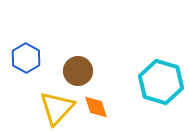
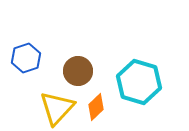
blue hexagon: rotated 12 degrees clockwise
cyan hexagon: moved 22 px left
orange diamond: rotated 64 degrees clockwise
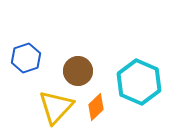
cyan hexagon: rotated 6 degrees clockwise
yellow triangle: moved 1 px left, 1 px up
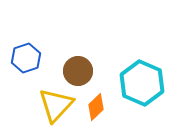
cyan hexagon: moved 3 px right, 1 px down
yellow triangle: moved 2 px up
